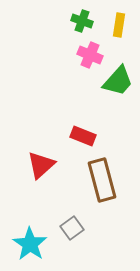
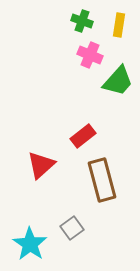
red rectangle: rotated 60 degrees counterclockwise
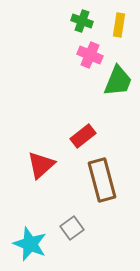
green trapezoid: rotated 20 degrees counterclockwise
cyan star: rotated 12 degrees counterclockwise
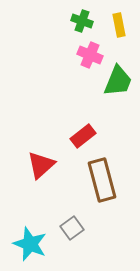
yellow rectangle: rotated 20 degrees counterclockwise
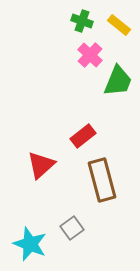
yellow rectangle: rotated 40 degrees counterclockwise
pink cross: rotated 20 degrees clockwise
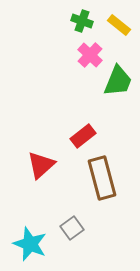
brown rectangle: moved 2 px up
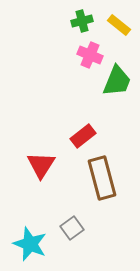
green cross: rotated 35 degrees counterclockwise
pink cross: rotated 20 degrees counterclockwise
green trapezoid: moved 1 px left
red triangle: rotated 16 degrees counterclockwise
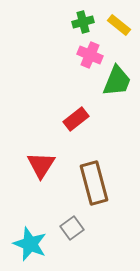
green cross: moved 1 px right, 1 px down
red rectangle: moved 7 px left, 17 px up
brown rectangle: moved 8 px left, 5 px down
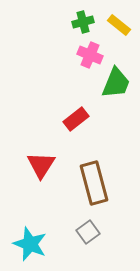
green trapezoid: moved 1 px left, 2 px down
gray square: moved 16 px right, 4 px down
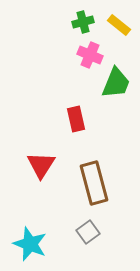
red rectangle: rotated 65 degrees counterclockwise
